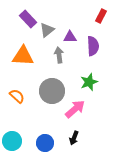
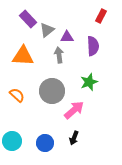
purple triangle: moved 3 px left
orange semicircle: moved 1 px up
pink arrow: moved 1 px left, 1 px down
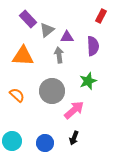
green star: moved 1 px left, 1 px up
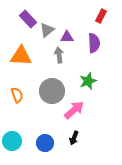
purple semicircle: moved 1 px right, 3 px up
orange triangle: moved 2 px left
orange semicircle: rotated 28 degrees clockwise
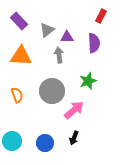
purple rectangle: moved 9 px left, 2 px down
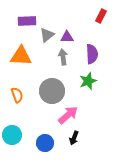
purple rectangle: moved 8 px right; rotated 48 degrees counterclockwise
gray triangle: moved 5 px down
purple semicircle: moved 2 px left, 11 px down
gray arrow: moved 4 px right, 2 px down
pink arrow: moved 6 px left, 5 px down
cyan circle: moved 6 px up
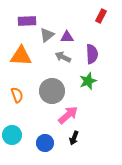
gray arrow: rotated 56 degrees counterclockwise
